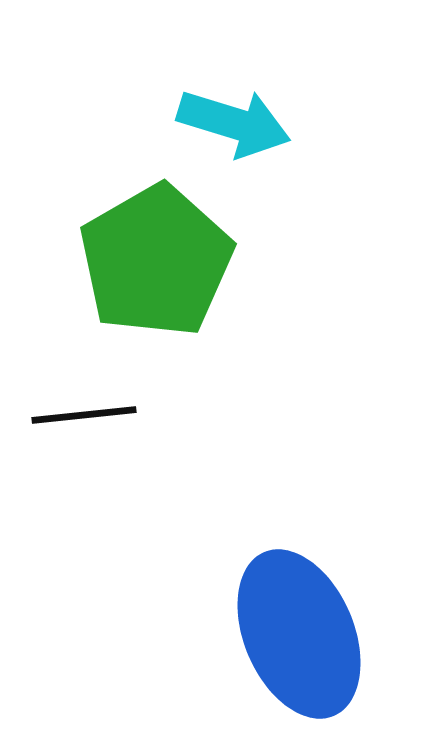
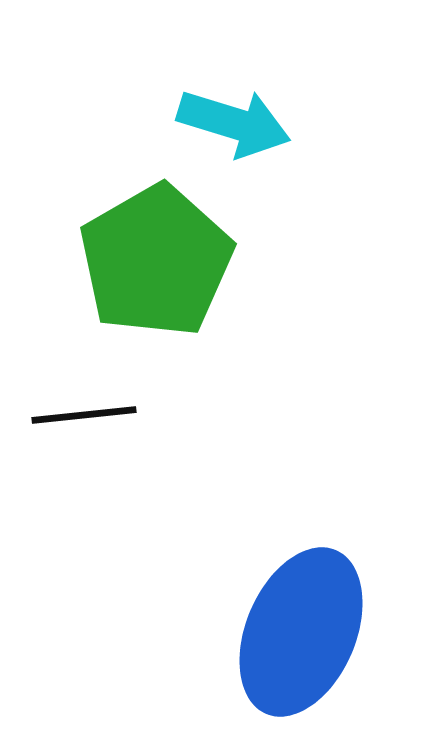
blue ellipse: moved 2 px right, 2 px up; rotated 46 degrees clockwise
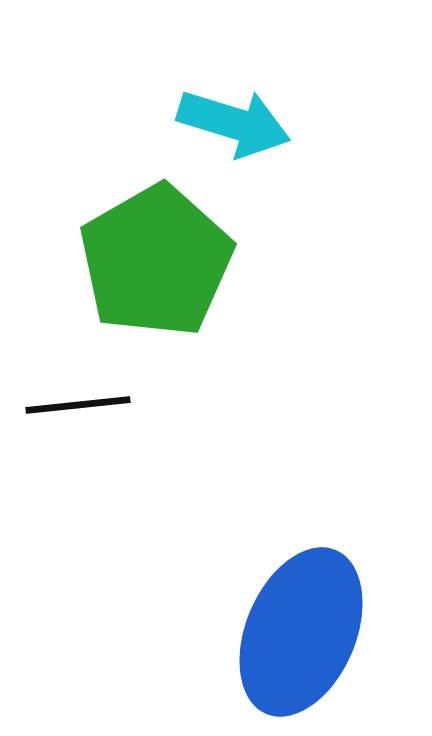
black line: moved 6 px left, 10 px up
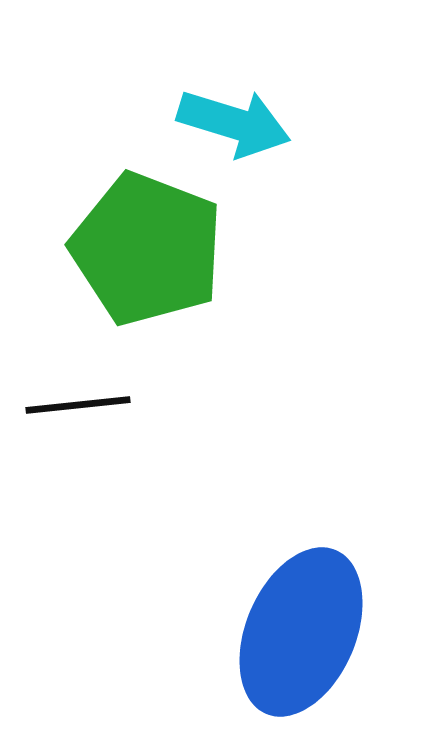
green pentagon: moved 9 px left, 12 px up; rotated 21 degrees counterclockwise
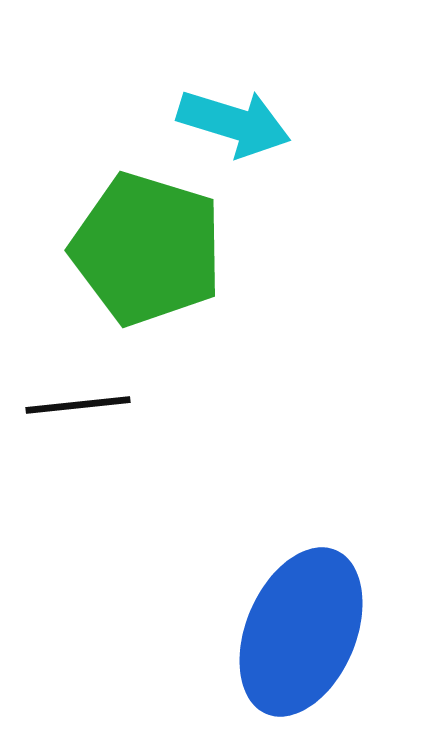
green pentagon: rotated 4 degrees counterclockwise
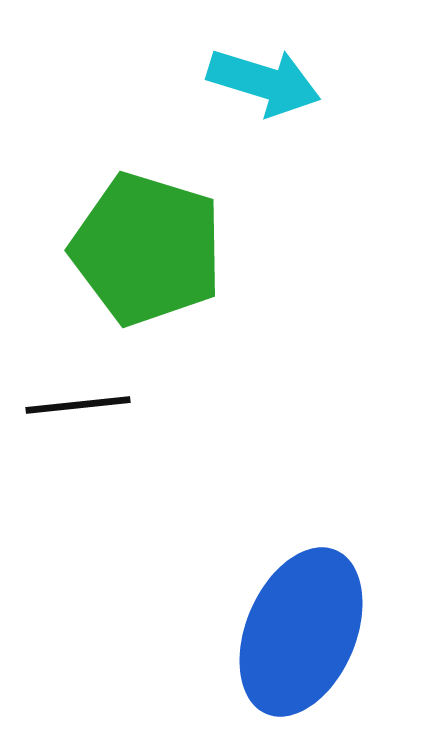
cyan arrow: moved 30 px right, 41 px up
